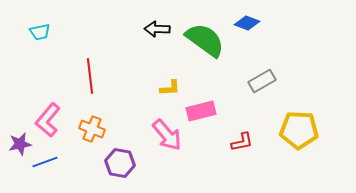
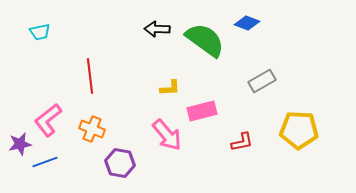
pink rectangle: moved 1 px right
pink L-shape: rotated 12 degrees clockwise
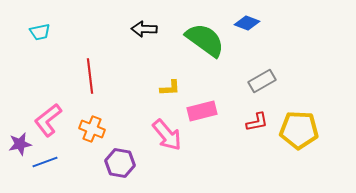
black arrow: moved 13 px left
red L-shape: moved 15 px right, 20 px up
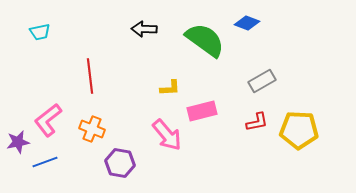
purple star: moved 2 px left, 2 px up
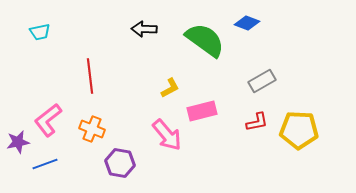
yellow L-shape: rotated 25 degrees counterclockwise
blue line: moved 2 px down
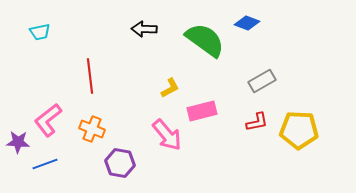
purple star: rotated 15 degrees clockwise
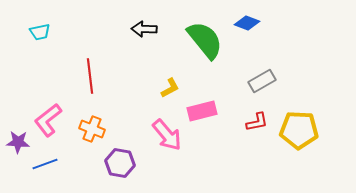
green semicircle: rotated 15 degrees clockwise
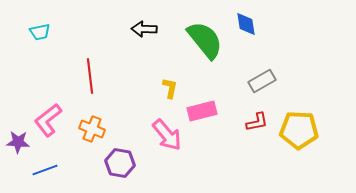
blue diamond: moved 1 px left, 1 px down; rotated 60 degrees clockwise
yellow L-shape: rotated 50 degrees counterclockwise
blue line: moved 6 px down
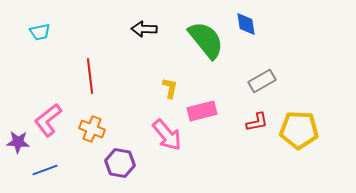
green semicircle: moved 1 px right
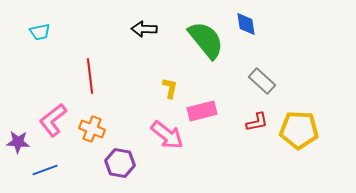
gray rectangle: rotated 72 degrees clockwise
pink L-shape: moved 5 px right
pink arrow: rotated 12 degrees counterclockwise
